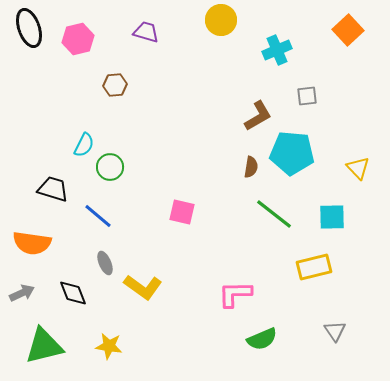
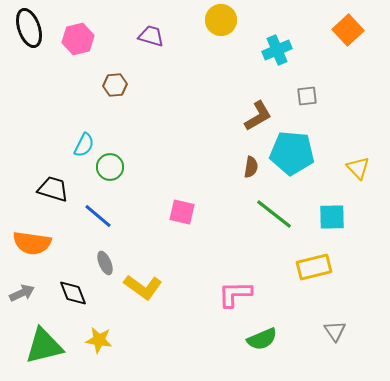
purple trapezoid: moved 5 px right, 4 px down
yellow star: moved 10 px left, 6 px up
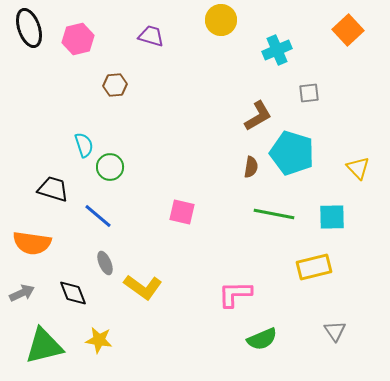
gray square: moved 2 px right, 3 px up
cyan semicircle: rotated 45 degrees counterclockwise
cyan pentagon: rotated 12 degrees clockwise
green line: rotated 27 degrees counterclockwise
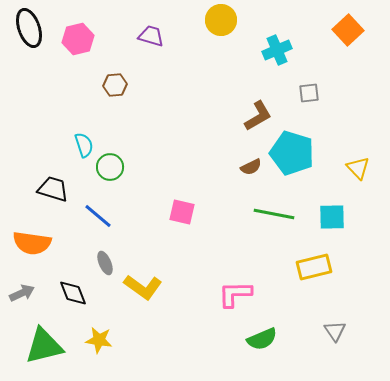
brown semicircle: rotated 55 degrees clockwise
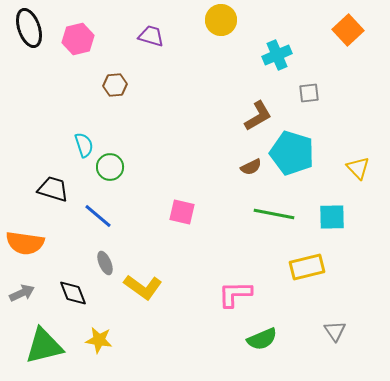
cyan cross: moved 5 px down
orange semicircle: moved 7 px left
yellow rectangle: moved 7 px left
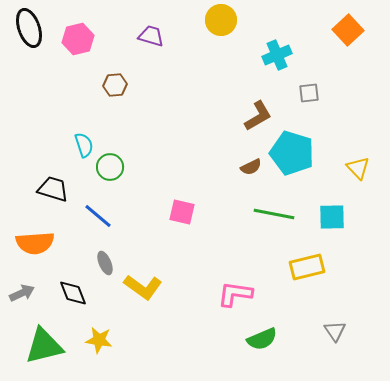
orange semicircle: moved 10 px right; rotated 12 degrees counterclockwise
pink L-shape: rotated 9 degrees clockwise
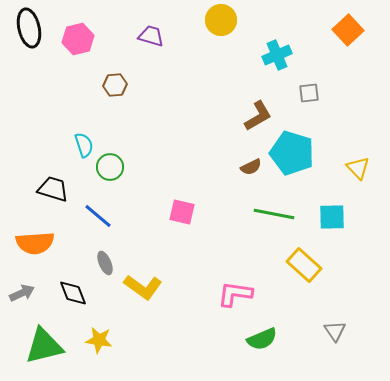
black ellipse: rotated 6 degrees clockwise
yellow rectangle: moved 3 px left, 2 px up; rotated 56 degrees clockwise
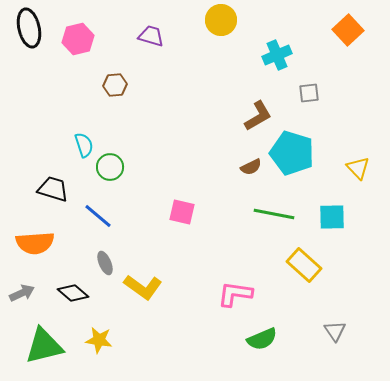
black diamond: rotated 28 degrees counterclockwise
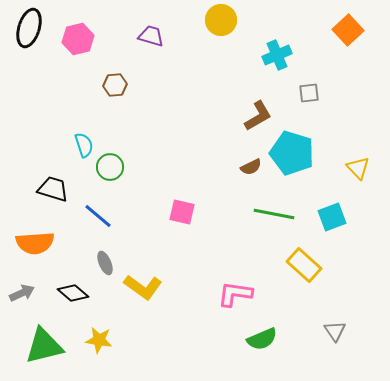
black ellipse: rotated 30 degrees clockwise
cyan square: rotated 20 degrees counterclockwise
